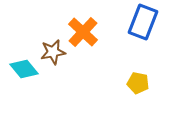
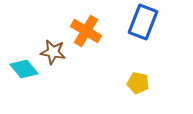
orange cross: moved 3 px right, 1 px up; rotated 12 degrees counterclockwise
brown star: rotated 20 degrees clockwise
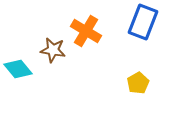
brown star: moved 2 px up
cyan diamond: moved 6 px left
yellow pentagon: rotated 30 degrees clockwise
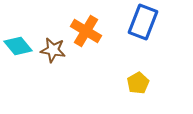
cyan diamond: moved 23 px up
